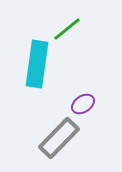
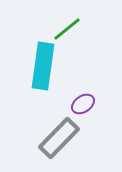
cyan rectangle: moved 6 px right, 2 px down
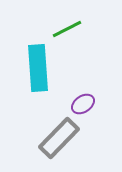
green line: rotated 12 degrees clockwise
cyan rectangle: moved 5 px left, 2 px down; rotated 12 degrees counterclockwise
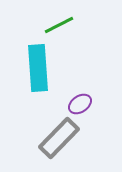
green line: moved 8 px left, 4 px up
purple ellipse: moved 3 px left
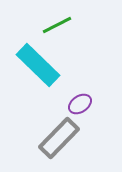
green line: moved 2 px left
cyan rectangle: moved 3 px up; rotated 42 degrees counterclockwise
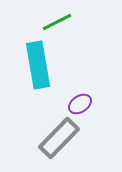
green line: moved 3 px up
cyan rectangle: rotated 36 degrees clockwise
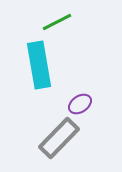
cyan rectangle: moved 1 px right
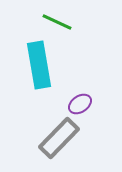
green line: rotated 52 degrees clockwise
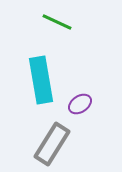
cyan rectangle: moved 2 px right, 15 px down
gray rectangle: moved 7 px left, 6 px down; rotated 12 degrees counterclockwise
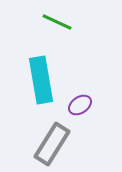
purple ellipse: moved 1 px down
